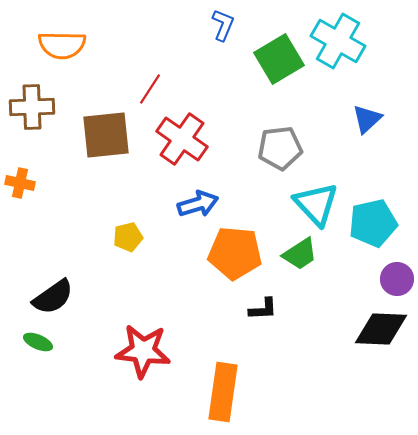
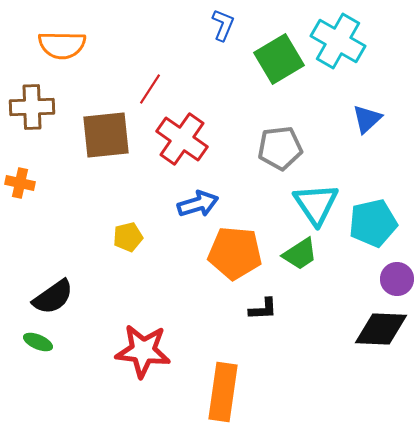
cyan triangle: rotated 9 degrees clockwise
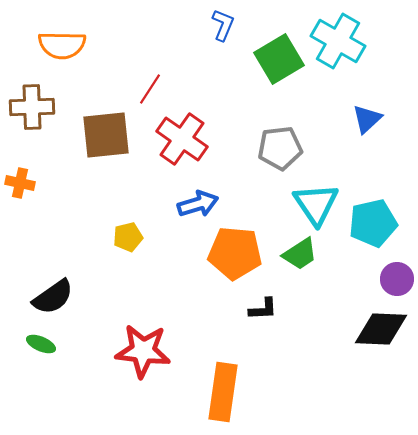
green ellipse: moved 3 px right, 2 px down
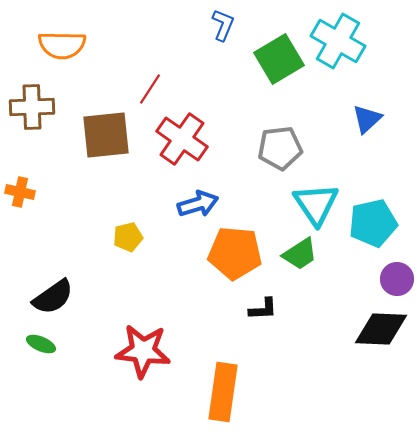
orange cross: moved 9 px down
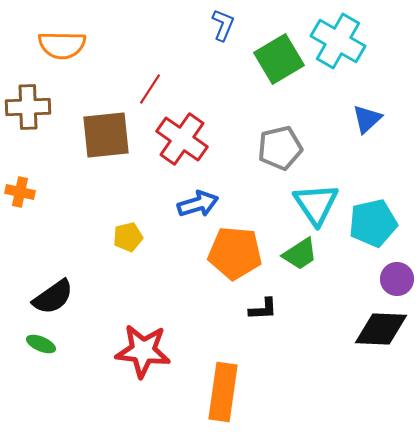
brown cross: moved 4 px left
gray pentagon: rotated 6 degrees counterclockwise
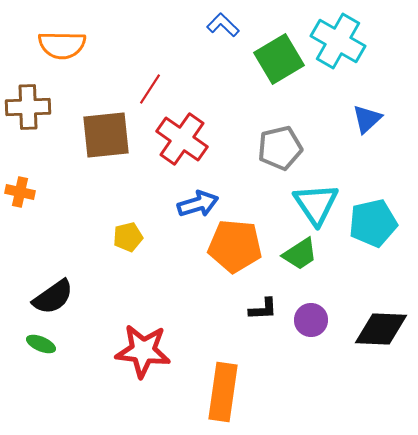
blue L-shape: rotated 68 degrees counterclockwise
orange pentagon: moved 7 px up
purple circle: moved 86 px left, 41 px down
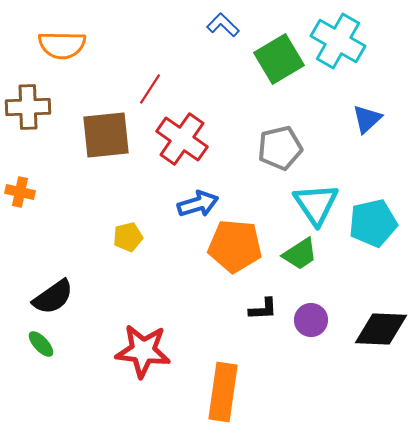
green ellipse: rotated 24 degrees clockwise
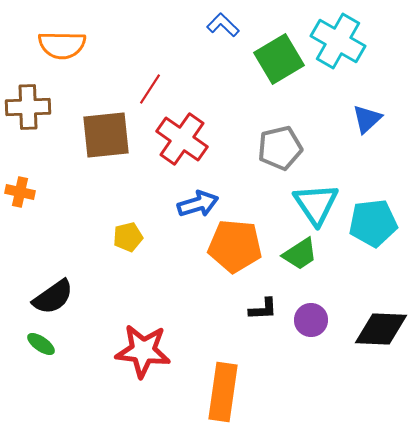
cyan pentagon: rotated 6 degrees clockwise
green ellipse: rotated 12 degrees counterclockwise
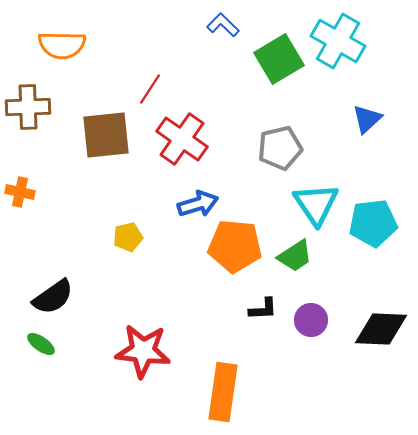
green trapezoid: moved 5 px left, 2 px down
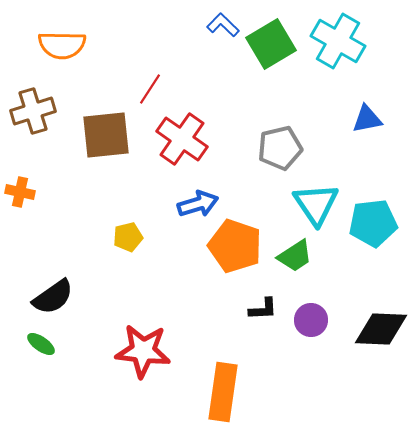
green square: moved 8 px left, 15 px up
brown cross: moved 5 px right, 4 px down; rotated 15 degrees counterclockwise
blue triangle: rotated 32 degrees clockwise
orange pentagon: rotated 14 degrees clockwise
